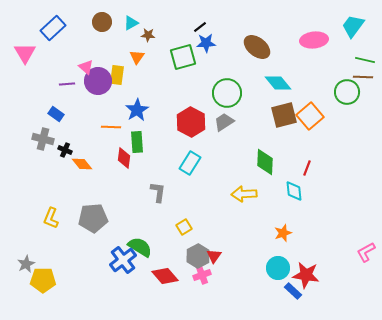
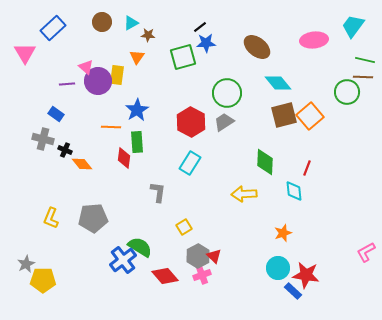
red triangle at (214, 256): rotated 21 degrees counterclockwise
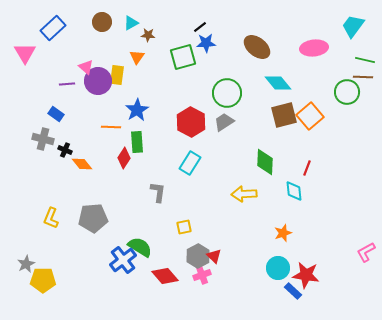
pink ellipse at (314, 40): moved 8 px down
red diamond at (124, 158): rotated 25 degrees clockwise
yellow square at (184, 227): rotated 21 degrees clockwise
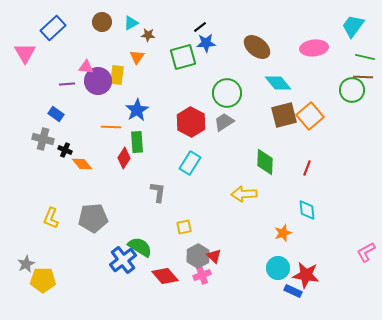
green line at (365, 60): moved 3 px up
pink triangle at (86, 67): rotated 35 degrees counterclockwise
green circle at (347, 92): moved 5 px right, 2 px up
cyan diamond at (294, 191): moved 13 px right, 19 px down
blue rectangle at (293, 291): rotated 18 degrees counterclockwise
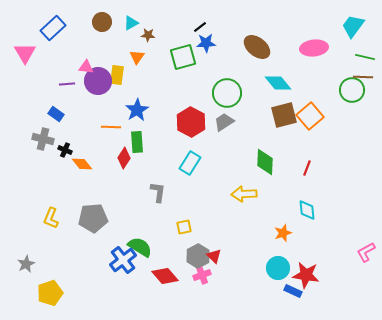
yellow pentagon at (43, 280): moved 7 px right, 13 px down; rotated 20 degrees counterclockwise
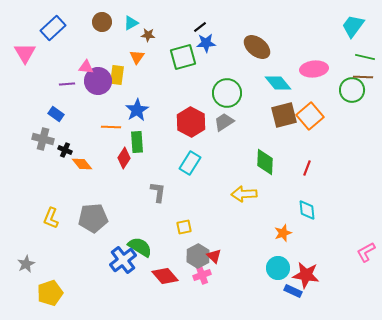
pink ellipse at (314, 48): moved 21 px down
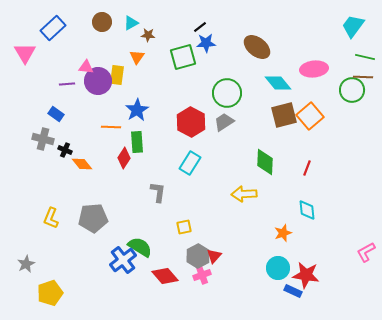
red triangle at (214, 256): rotated 28 degrees clockwise
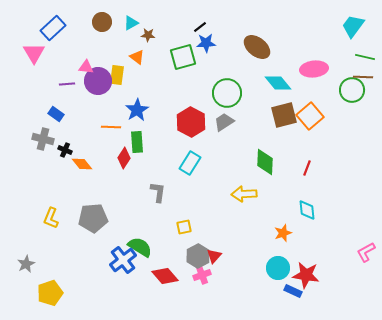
pink triangle at (25, 53): moved 9 px right
orange triangle at (137, 57): rotated 28 degrees counterclockwise
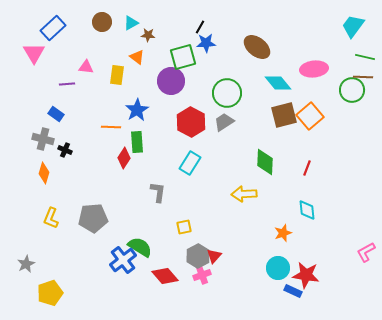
black line at (200, 27): rotated 24 degrees counterclockwise
purple circle at (98, 81): moved 73 px right
orange diamond at (82, 164): moved 38 px left, 9 px down; rotated 55 degrees clockwise
